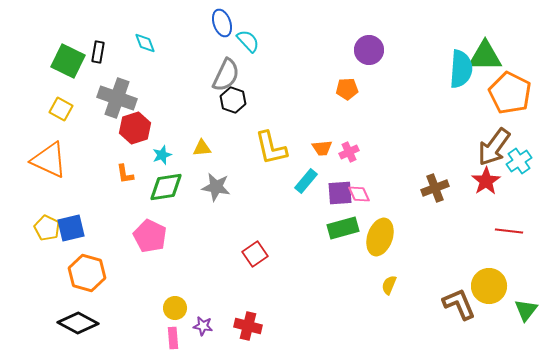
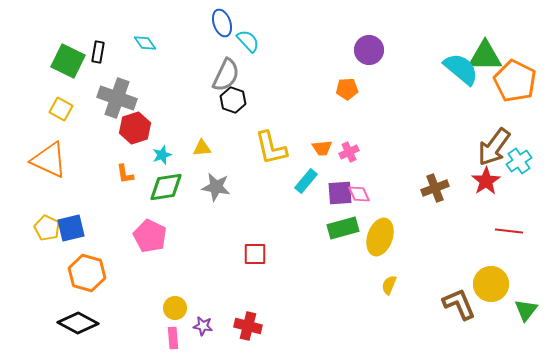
cyan diamond at (145, 43): rotated 15 degrees counterclockwise
cyan semicircle at (461, 69): rotated 54 degrees counterclockwise
orange pentagon at (510, 93): moved 5 px right, 12 px up
red square at (255, 254): rotated 35 degrees clockwise
yellow circle at (489, 286): moved 2 px right, 2 px up
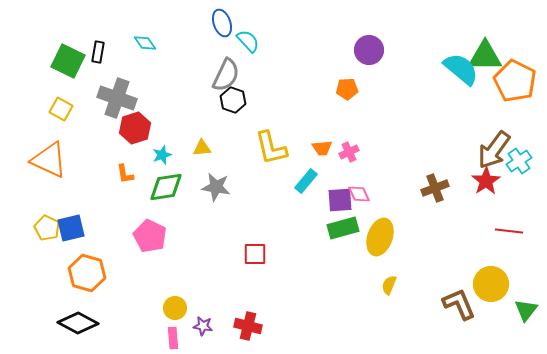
brown arrow at (494, 147): moved 3 px down
purple square at (340, 193): moved 7 px down
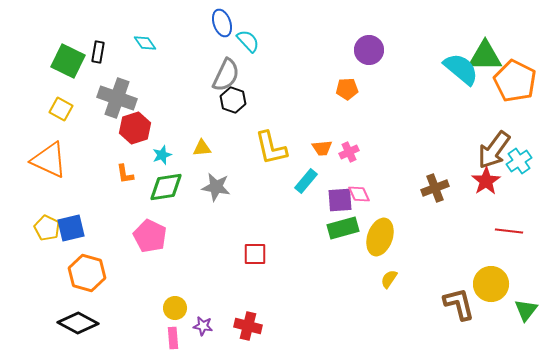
yellow semicircle at (389, 285): moved 6 px up; rotated 12 degrees clockwise
brown L-shape at (459, 304): rotated 9 degrees clockwise
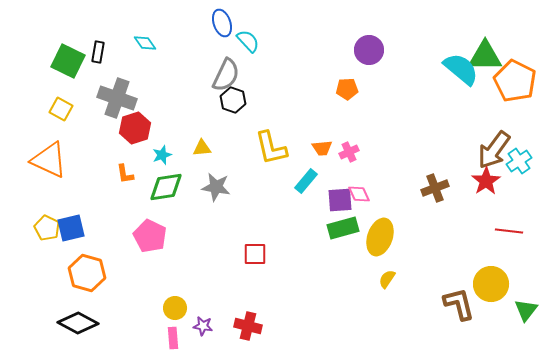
yellow semicircle at (389, 279): moved 2 px left
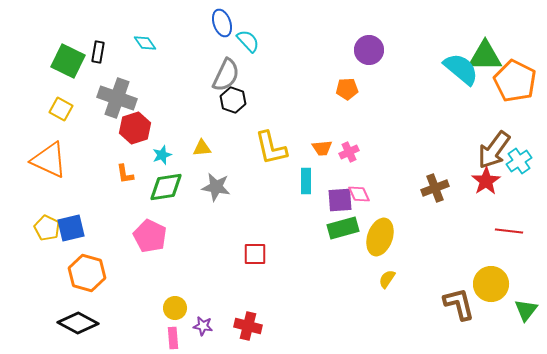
cyan rectangle at (306, 181): rotated 40 degrees counterclockwise
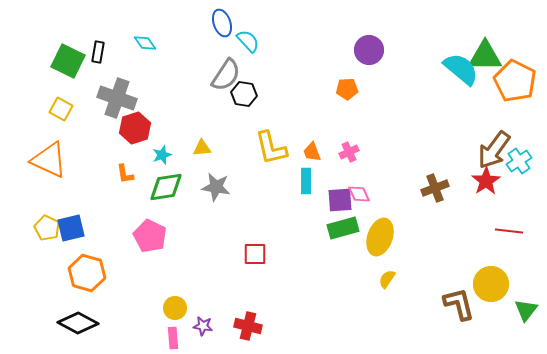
gray semicircle at (226, 75): rotated 8 degrees clockwise
black hexagon at (233, 100): moved 11 px right, 6 px up; rotated 10 degrees counterclockwise
orange trapezoid at (322, 148): moved 10 px left, 4 px down; rotated 75 degrees clockwise
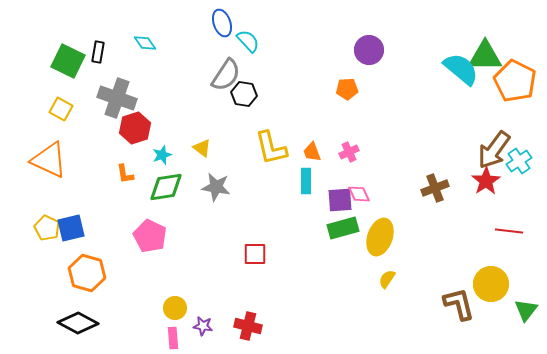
yellow triangle at (202, 148): rotated 42 degrees clockwise
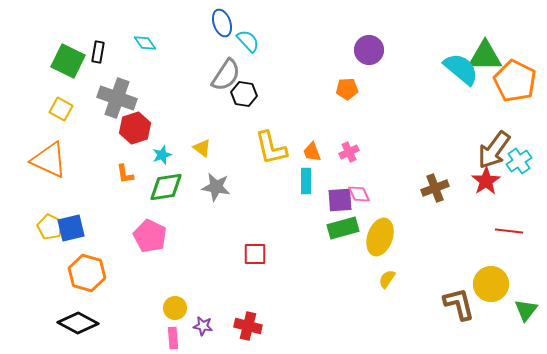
yellow pentagon at (47, 228): moved 3 px right, 1 px up
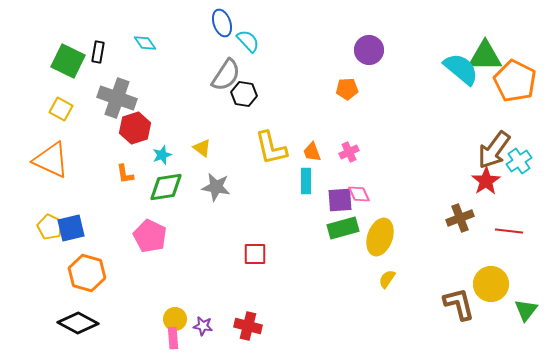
orange triangle at (49, 160): moved 2 px right
brown cross at (435, 188): moved 25 px right, 30 px down
yellow circle at (175, 308): moved 11 px down
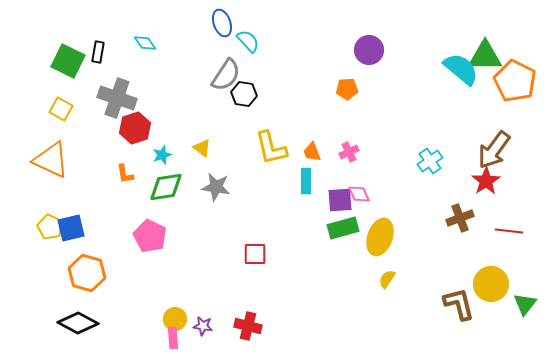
cyan cross at (519, 161): moved 89 px left
green triangle at (526, 310): moved 1 px left, 6 px up
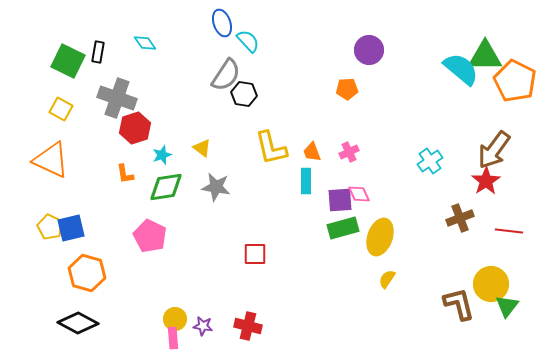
green triangle at (525, 304): moved 18 px left, 2 px down
